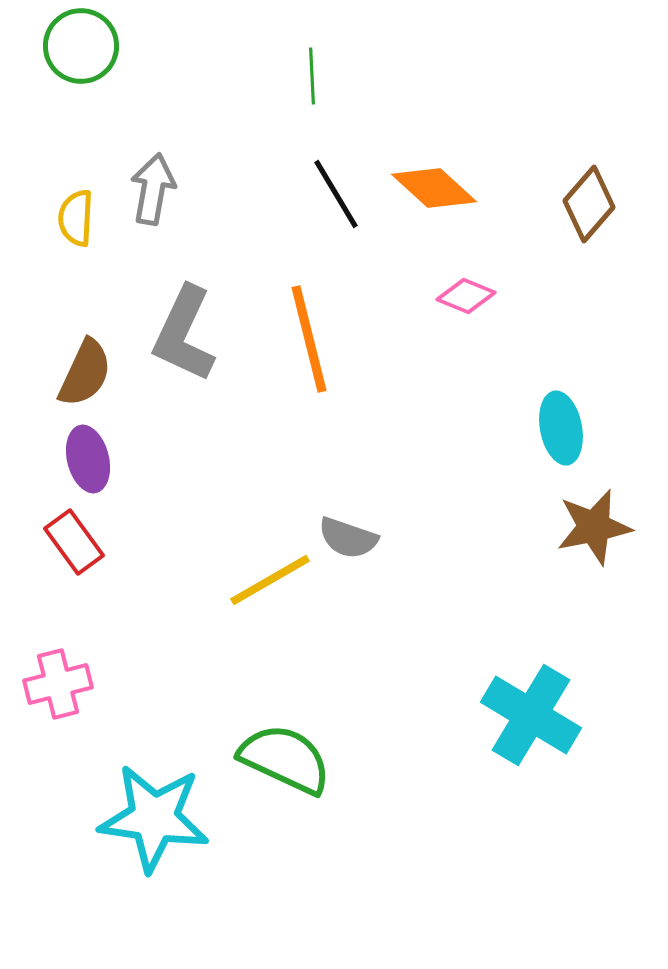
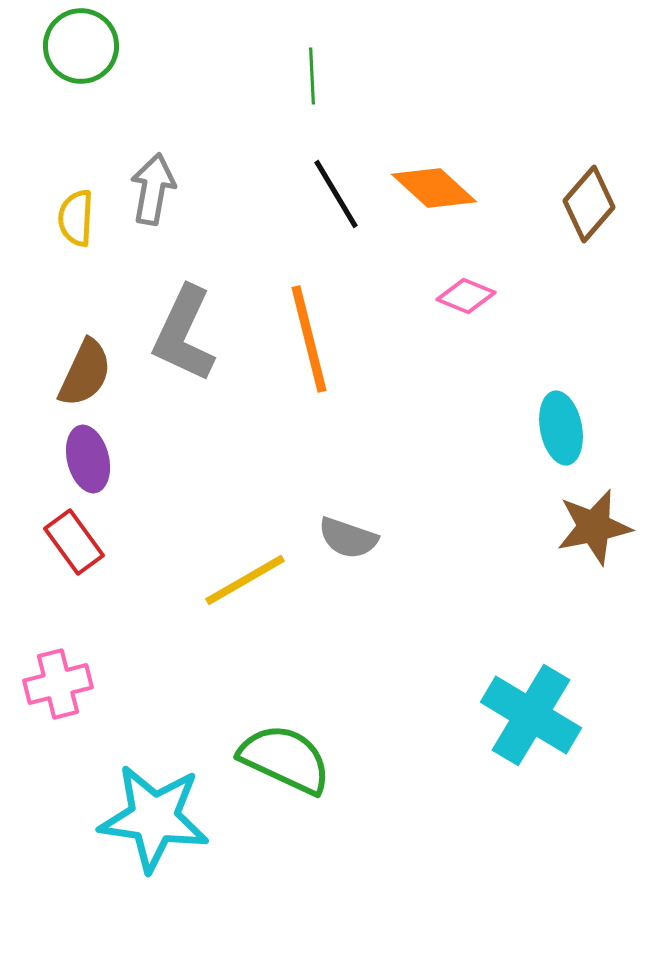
yellow line: moved 25 px left
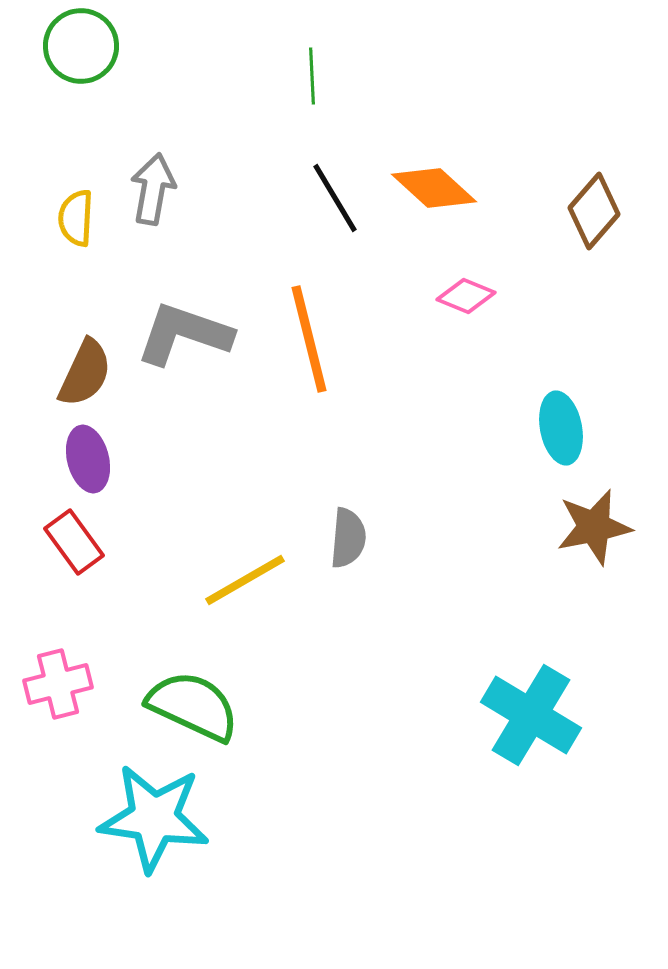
black line: moved 1 px left, 4 px down
brown diamond: moved 5 px right, 7 px down
gray L-shape: rotated 84 degrees clockwise
gray semicircle: rotated 104 degrees counterclockwise
green semicircle: moved 92 px left, 53 px up
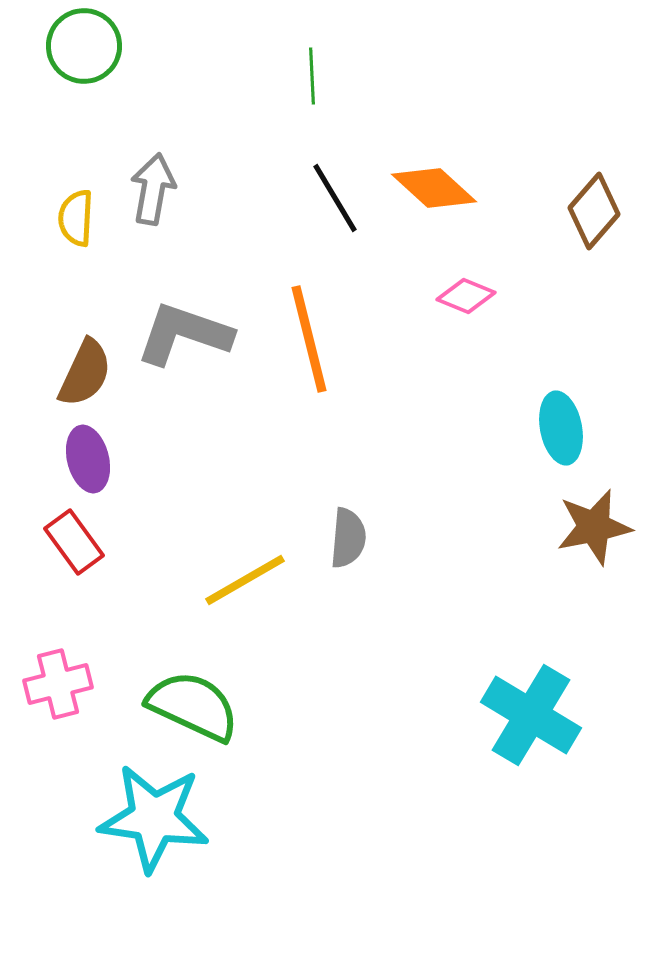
green circle: moved 3 px right
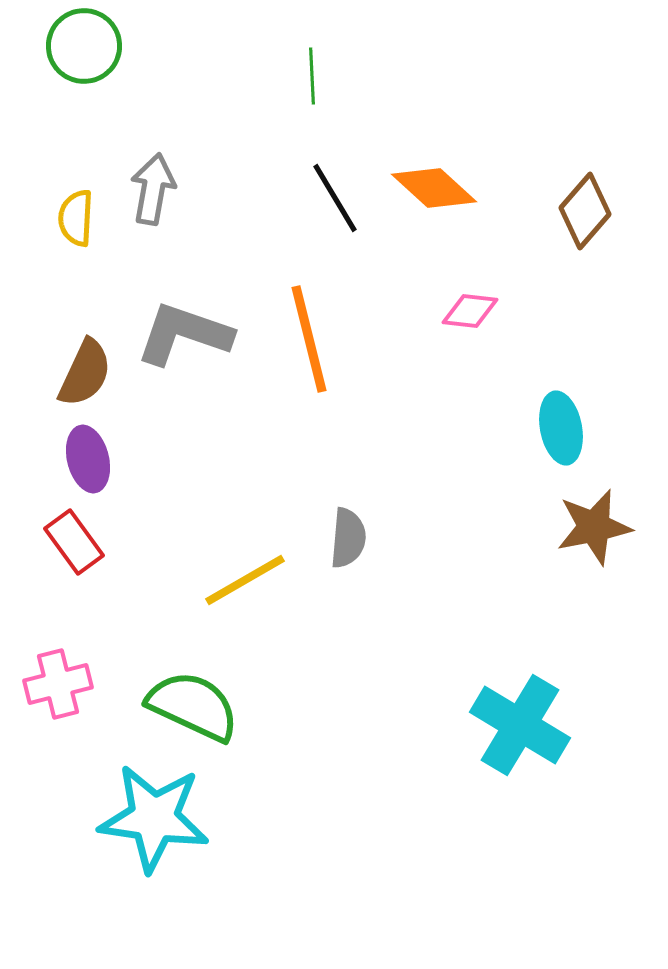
brown diamond: moved 9 px left
pink diamond: moved 4 px right, 15 px down; rotated 16 degrees counterclockwise
cyan cross: moved 11 px left, 10 px down
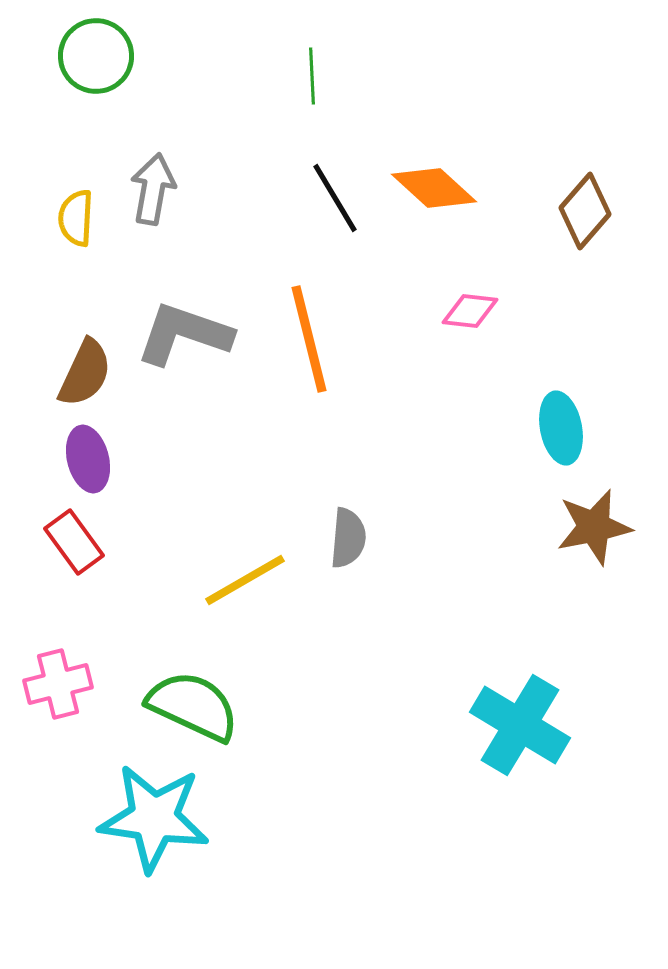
green circle: moved 12 px right, 10 px down
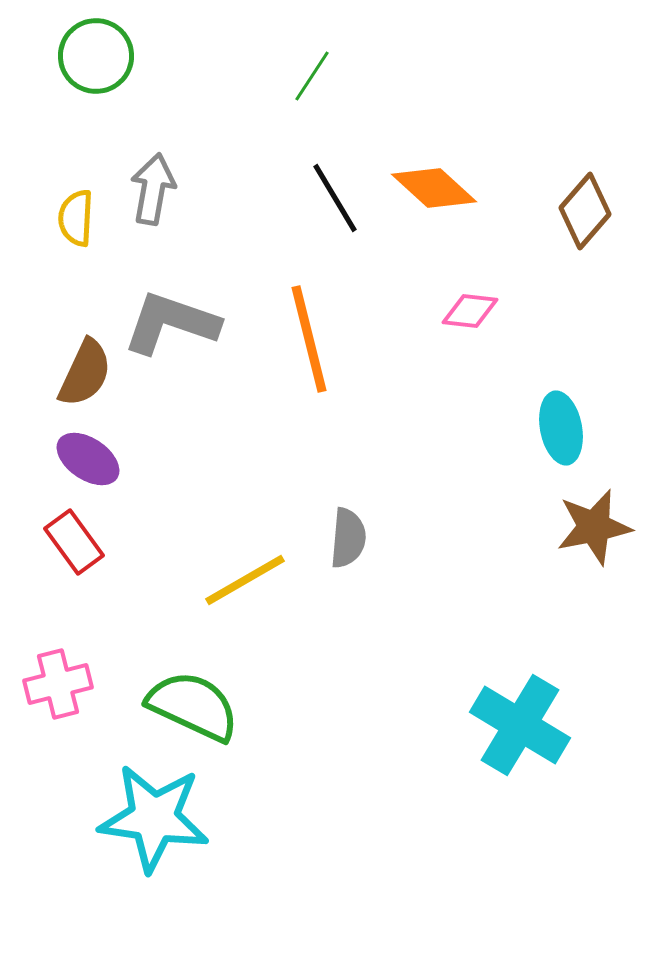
green line: rotated 36 degrees clockwise
gray L-shape: moved 13 px left, 11 px up
purple ellipse: rotated 42 degrees counterclockwise
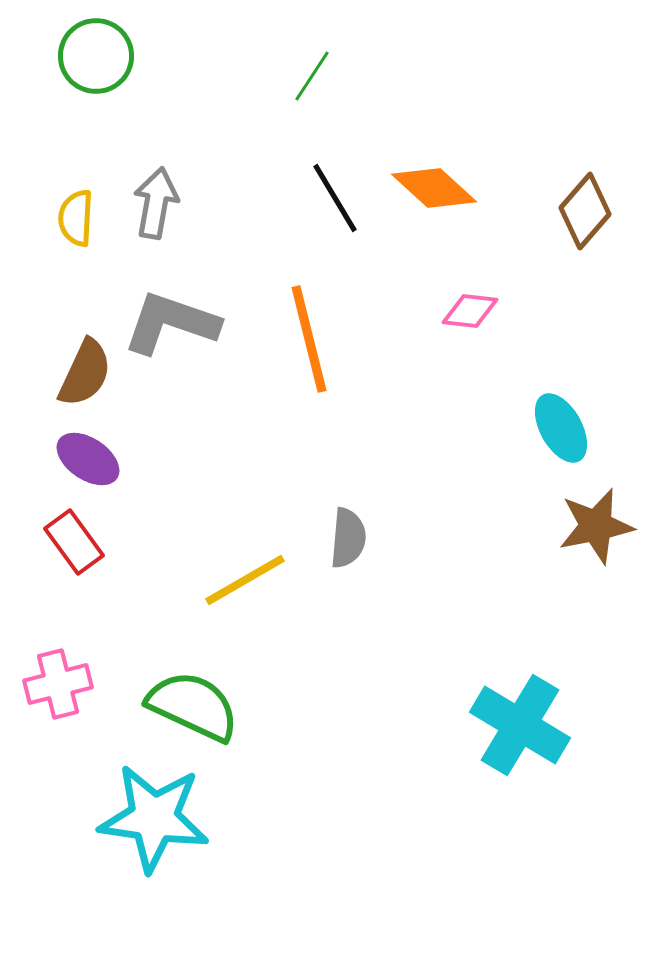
gray arrow: moved 3 px right, 14 px down
cyan ellipse: rotated 18 degrees counterclockwise
brown star: moved 2 px right, 1 px up
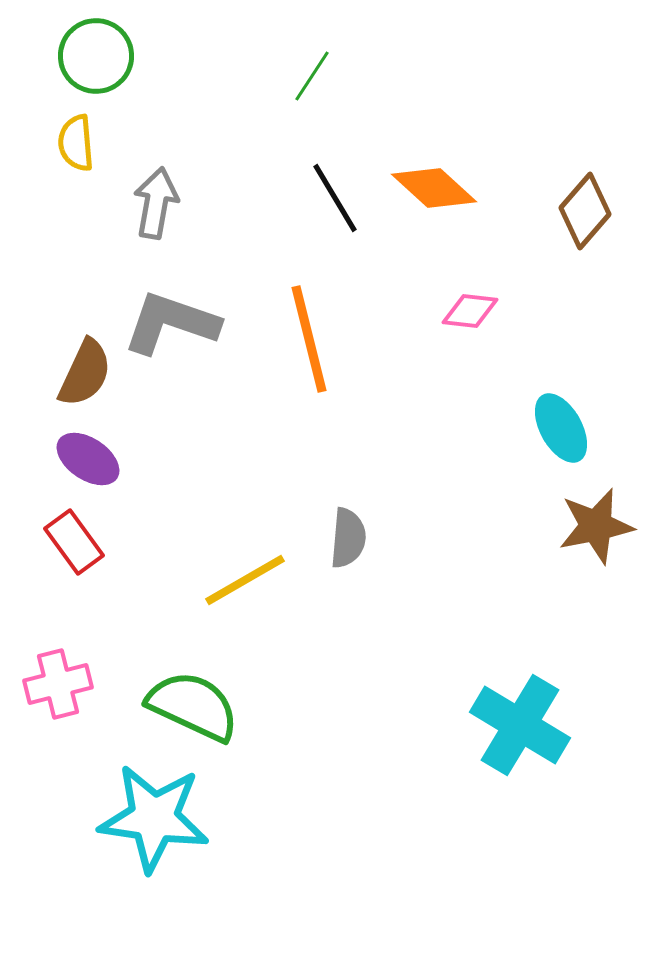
yellow semicircle: moved 75 px up; rotated 8 degrees counterclockwise
